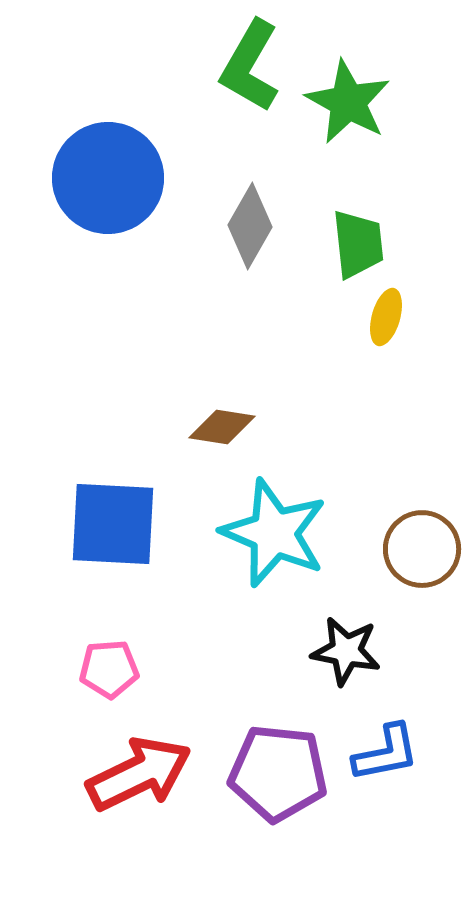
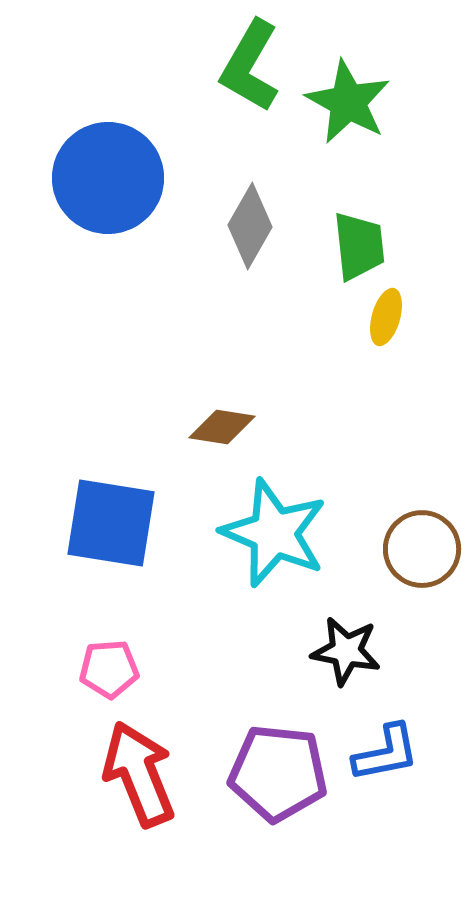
green trapezoid: moved 1 px right, 2 px down
blue square: moved 2 px left, 1 px up; rotated 6 degrees clockwise
red arrow: rotated 86 degrees counterclockwise
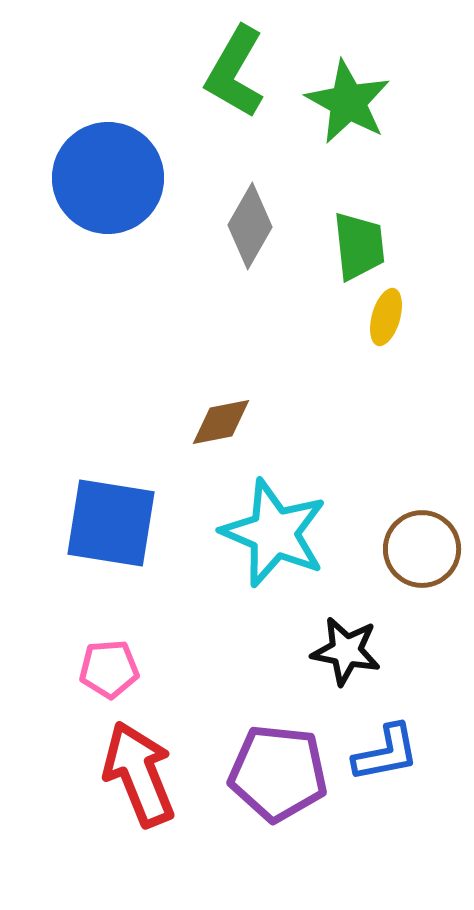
green L-shape: moved 15 px left, 6 px down
brown diamond: moved 1 px left, 5 px up; rotated 20 degrees counterclockwise
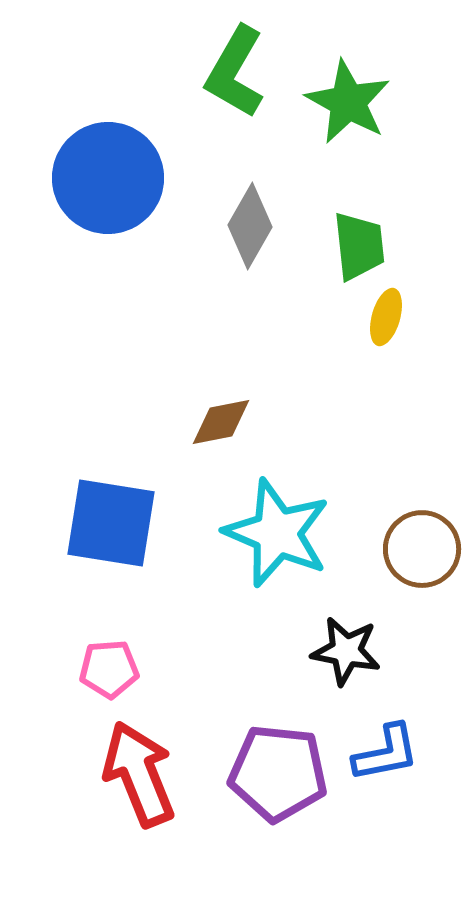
cyan star: moved 3 px right
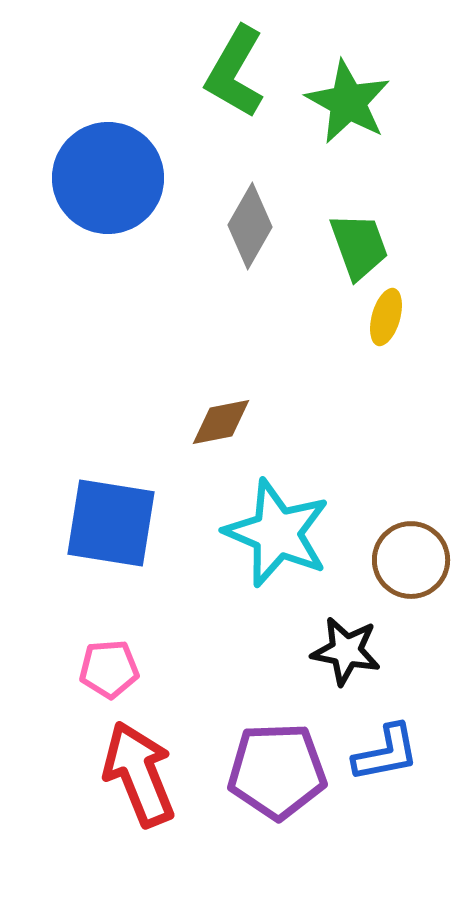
green trapezoid: rotated 14 degrees counterclockwise
brown circle: moved 11 px left, 11 px down
purple pentagon: moved 1 px left, 2 px up; rotated 8 degrees counterclockwise
